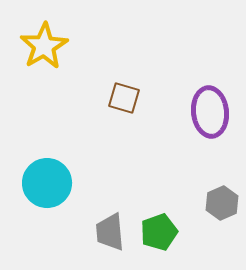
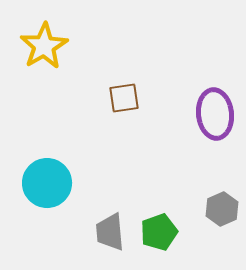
brown square: rotated 24 degrees counterclockwise
purple ellipse: moved 5 px right, 2 px down
gray hexagon: moved 6 px down
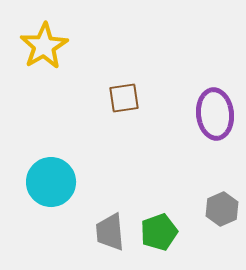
cyan circle: moved 4 px right, 1 px up
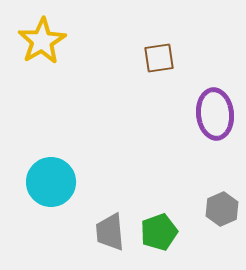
yellow star: moved 2 px left, 5 px up
brown square: moved 35 px right, 40 px up
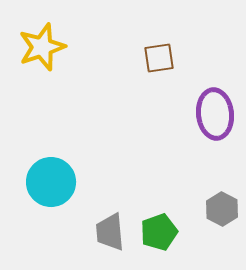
yellow star: moved 6 px down; rotated 12 degrees clockwise
gray hexagon: rotated 8 degrees counterclockwise
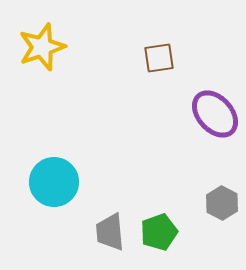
purple ellipse: rotated 36 degrees counterclockwise
cyan circle: moved 3 px right
gray hexagon: moved 6 px up
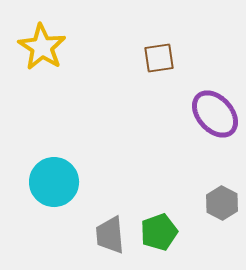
yellow star: rotated 21 degrees counterclockwise
gray trapezoid: moved 3 px down
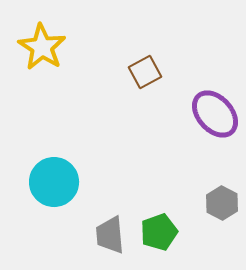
brown square: moved 14 px left, 14 px down; rotated 20 degrees counterclockwise
